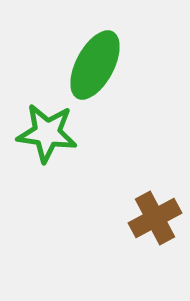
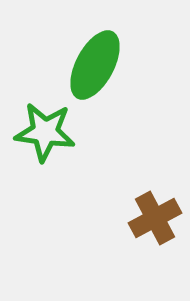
green star: moved 2 px left, 1 px up
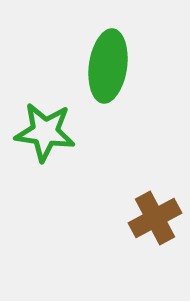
green ellipse: moved 13 px right, 1 px down; rotated 20 degrees counterclockwise
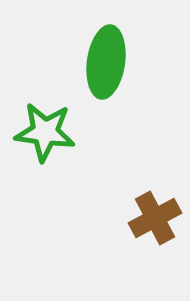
green ellipse: moved 2 px left, 4 px up
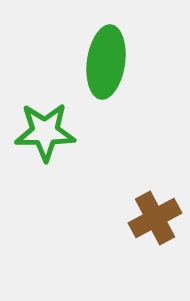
green star: rotated 8 degrees counterclockwise
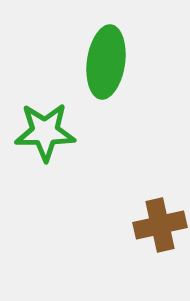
brown cross: moved 5 px right, 7 px down; rotated 15 degrees clockwise
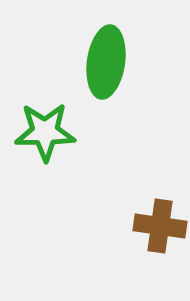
brown cross: moved 1 px down; rotated 21 degrees clockwise
